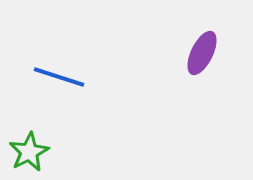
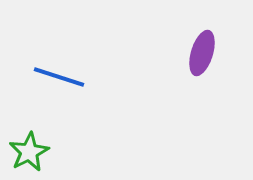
purple ellipse: rotated 9 degrees counterclockwise
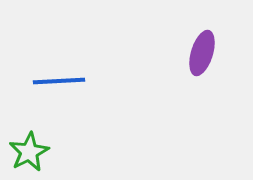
blue line: moved 4 px down; rotated 21 degrees counterclockwise
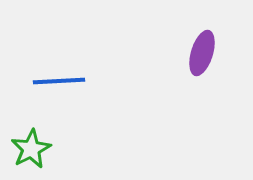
green star: moved 2 px right, 3 px up
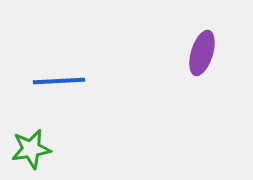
green star: rotated 18 degrees clockwise
